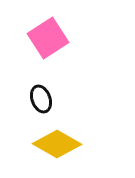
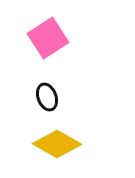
black ellipse: moved 6 px right, 2 px up
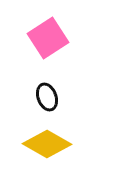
yellow diamond: moved 10 px left
